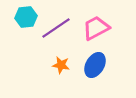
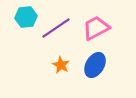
orange star: rotated 18 degrees clockwise
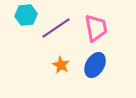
cyan hexagon: moved 2 px up
pink trapezoid: rotated 108 degrees clockwise
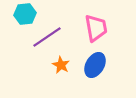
cyan hexagon: moved 1 px left, 1 px up
purple line: moved 9 px left, 9 px down
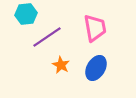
cyan hexagon: moved 1 px right
pink trapezoid: moved 1 px left
blue ellipse: moved 1 px right, 3 px down
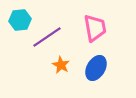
cyan hexagon: moved 6 px left, 6 px down
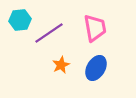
purple line: moved 2 px right, 4 px up
orange star: rotated 18 degrees clockwise
